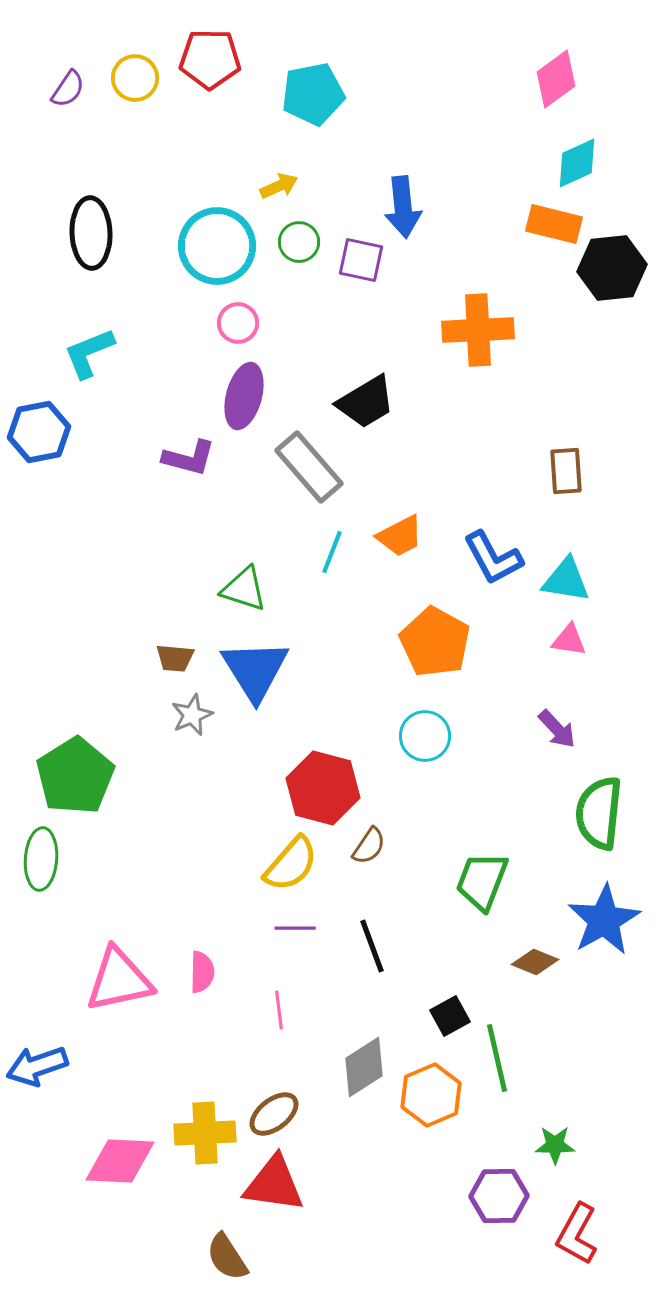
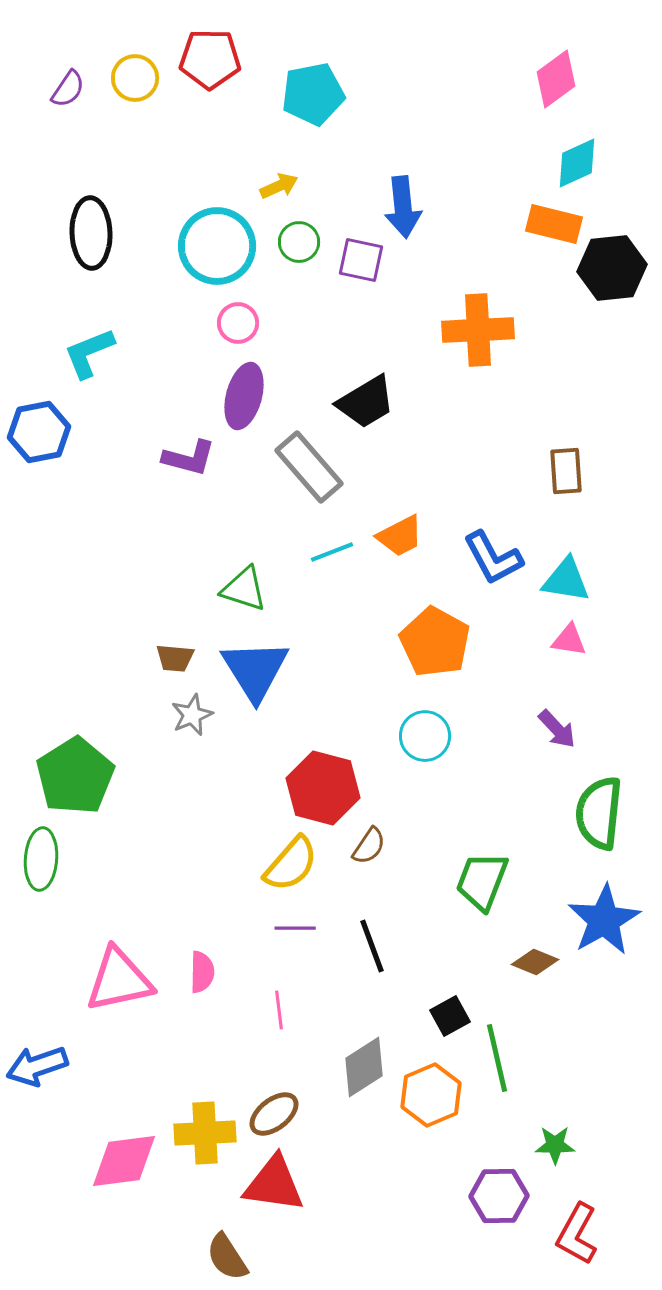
cyan line at (332, 552): rotated 48 degrees clockwise
pink diamond at (120, 1161): moved 4 px right; rotated 10 degrees counterclockwise
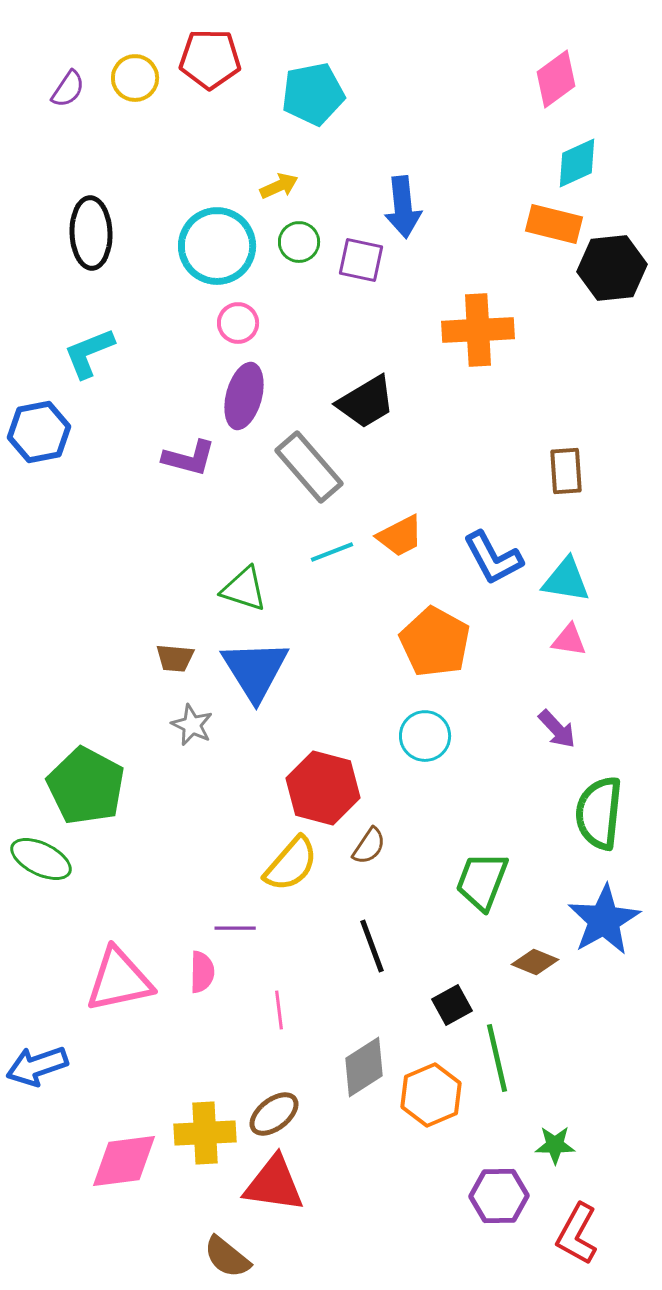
gray star at (192, 715): moved 10 px down; rotated 24 degrees counterclockwise
green pentagon at (75, 776): moved 11 px right, 10 px down; rotated 12 degrees counterclockwise
green ellipse at (41, 859): rotated 68 degrees counterclockwise
purple line at (295, 928): moved 60 px left
black square at (450, 1016): moved 2 px right, 11 px up
brown semicircle at (227, 1257): rotated 18 degrees counterclockwise
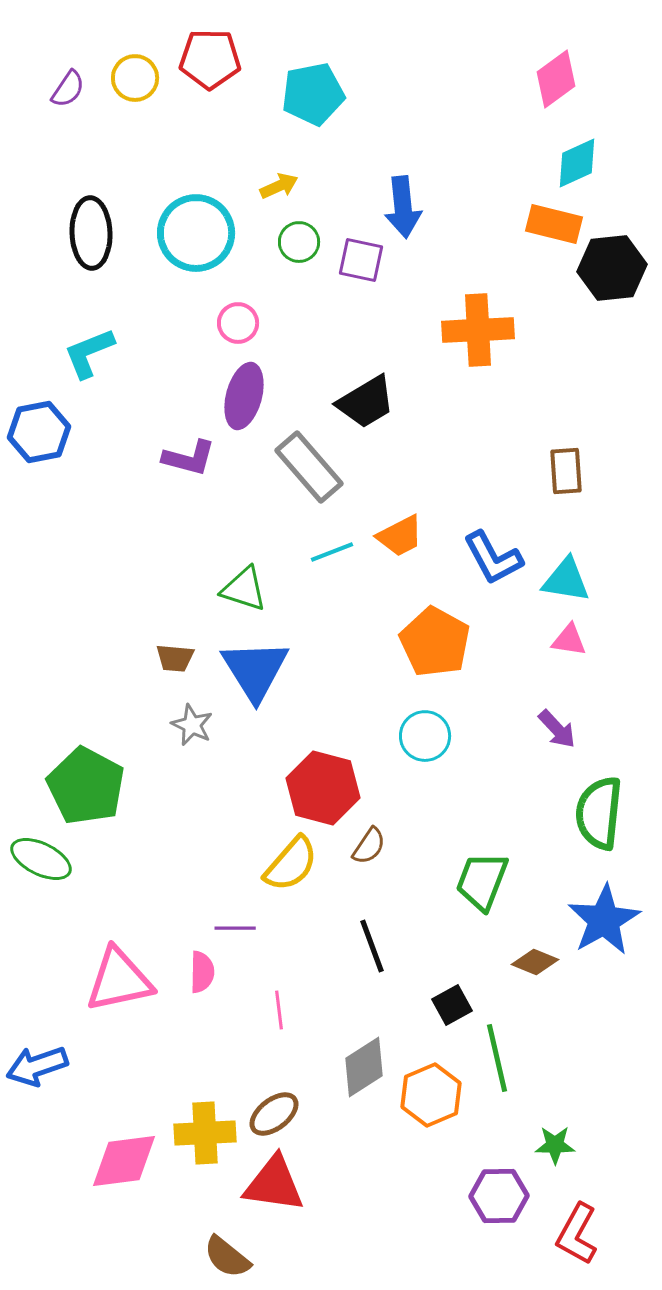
cyan circle at (217, 246): moved 21 px left, 13 px up
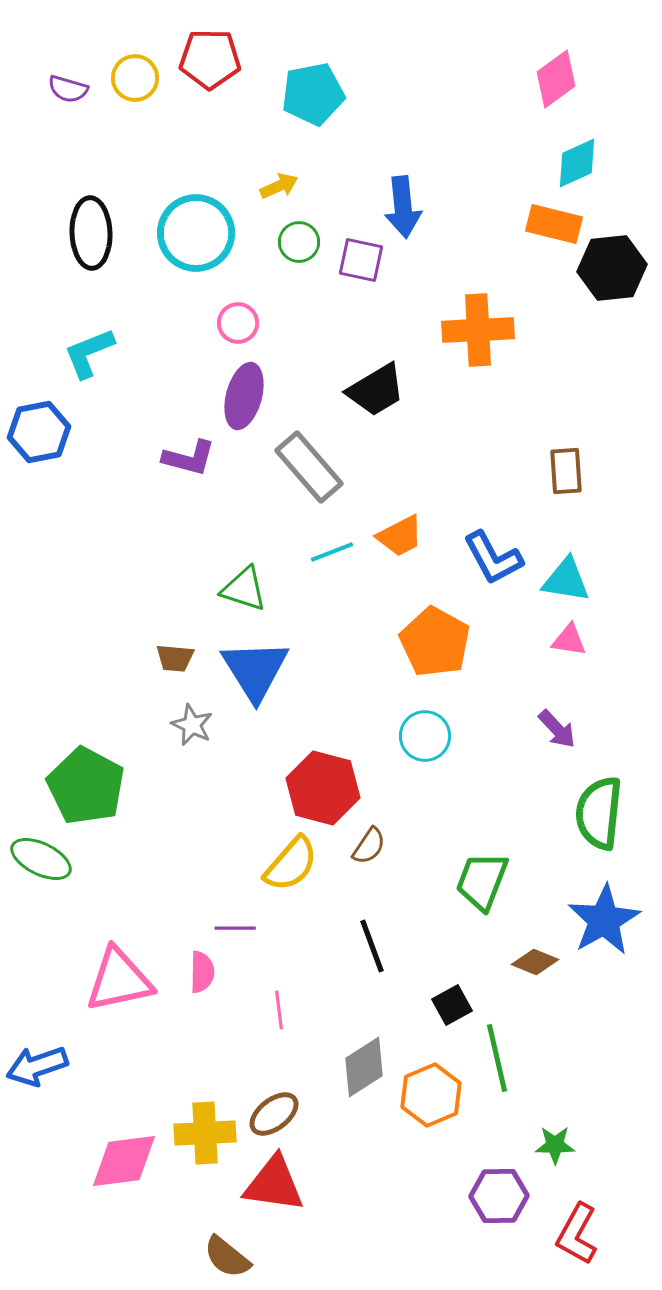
purple semicircle at (68, 89): rotated 72 degrees clockwise
black trapezoid at (366, 402): moved 10 px right, 12 px up
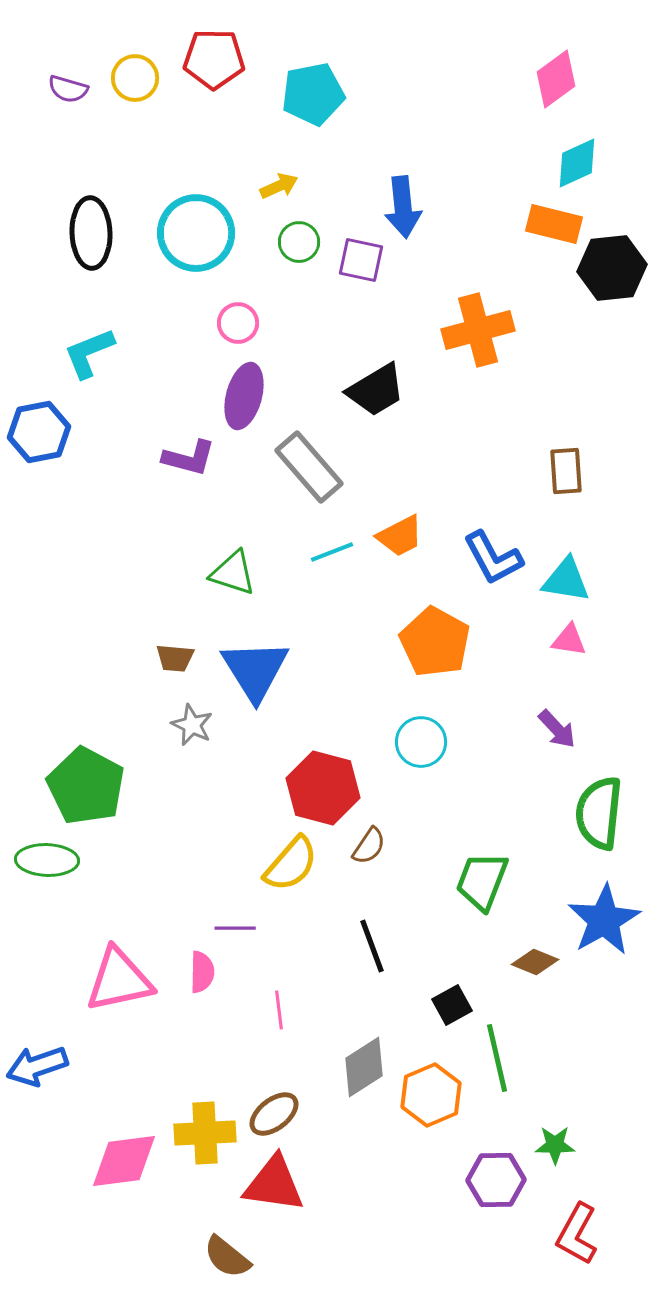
red pentagon at (210, 59): moved 4 px right
orange cross at (478, 330): rotated 12 degrees counterclockwise
green triangle at (244, 589): moved 11 px left, 16 px up
cyan circle at (425, 736): moved 4 px left, 6 px down
green ellipse at (41, 859): moved 6 px right, 1 px down; rotated 24 degrees counterclockwise
purple hexagon at (499, 1196): moved 3 px left, 16 px up
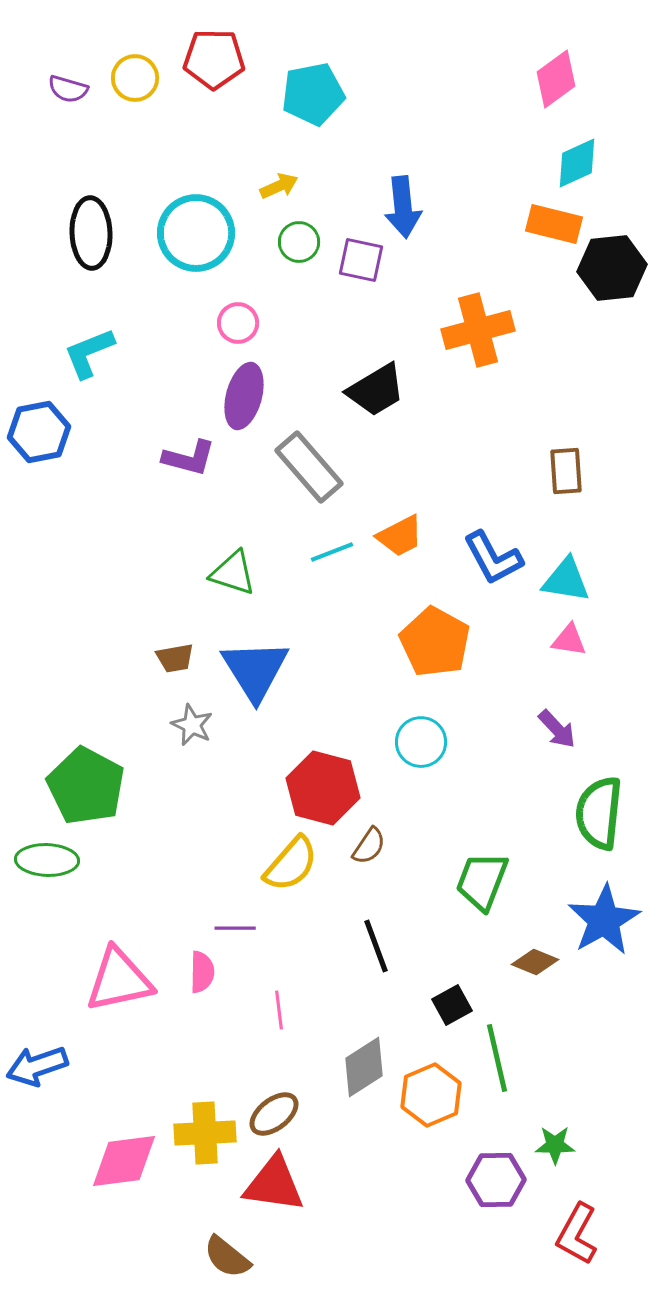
brown trapezoid at (175, 658): rotated 15 degrees counterclockwise
black line at (372, 946): moved 4 px right
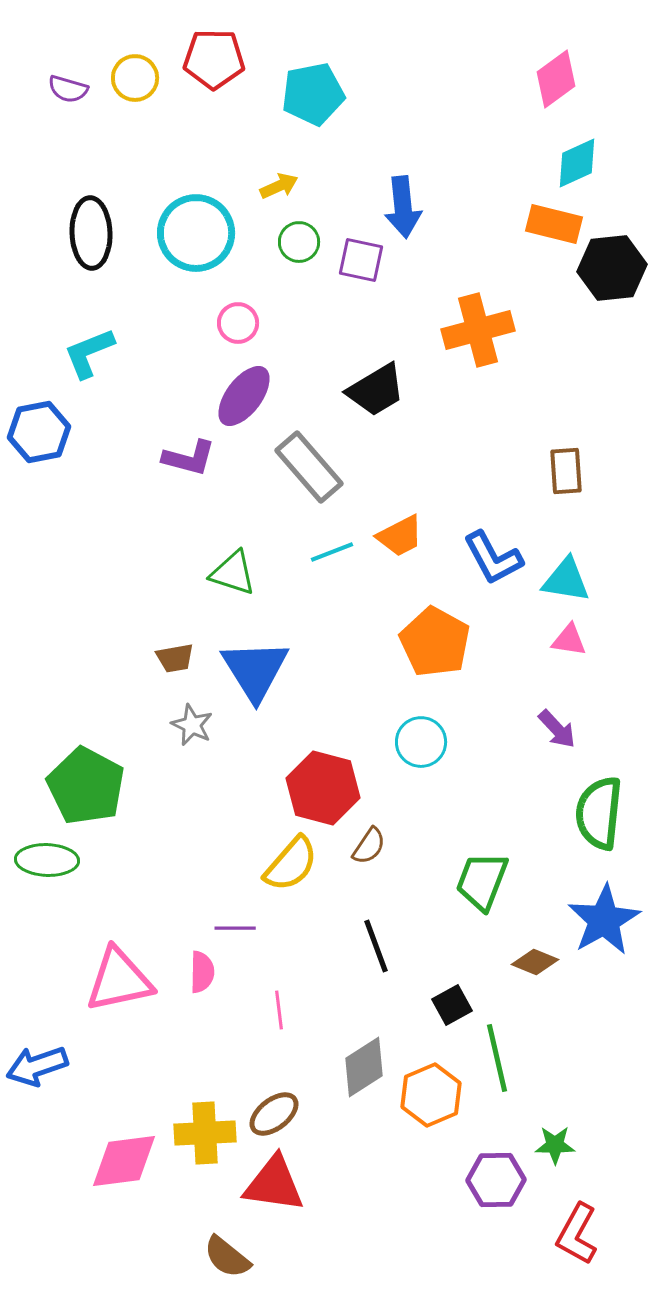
purple ellipse at (244, 396): rotated 22 degrees clockwise
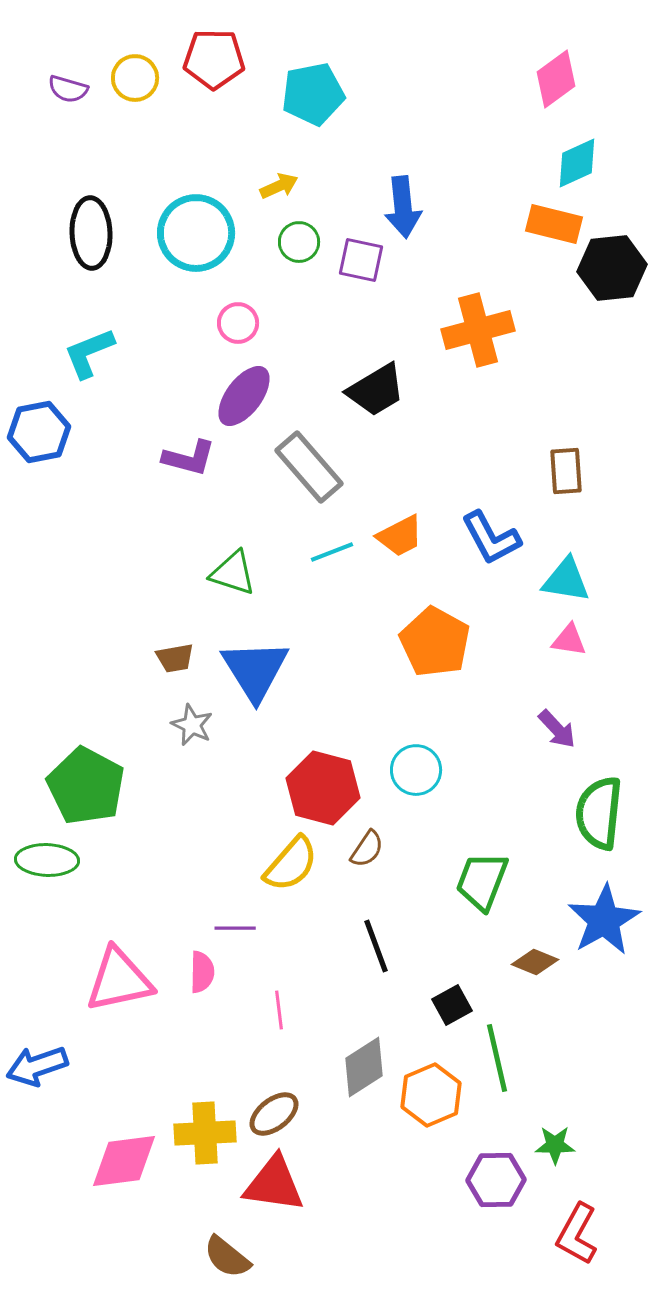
blue L-shape at (493, 558): moved 2 px left, 20 px up
cyan circle at (421, 742): moved 5 px left, 28 px down
brown semicircle at (369, 846): moved 2 px left, 3 px down
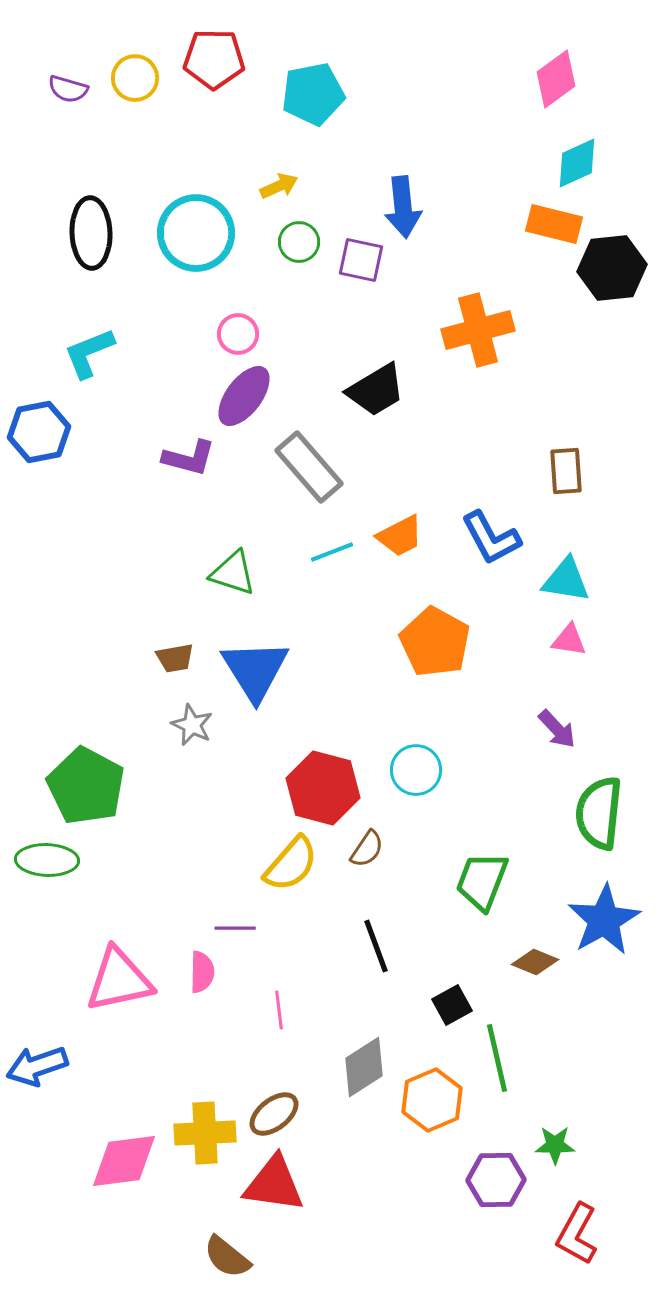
pink circle at (238, 323): moved 11 px down
orange hexagon at (431, 1095): moved 1 px right, 5 px down
